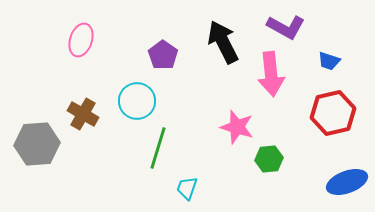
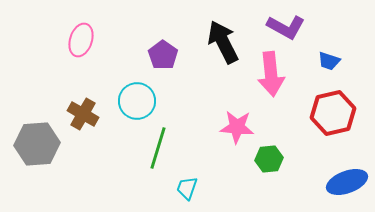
pink star: rotated 12 degrees counterclockwise
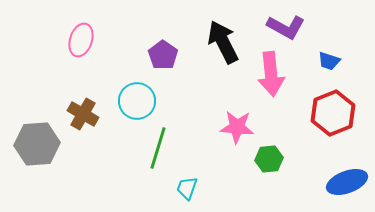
red hexagon: rotated 9 degrees counterclockwise
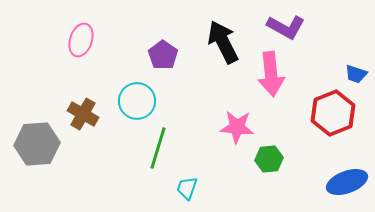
blue trapezoid: moved 27 px right, 13 px down
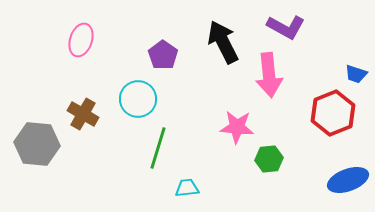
pink arrow: moved 2 px left, 1 px down
cyan circle: moved 1 px right, 2 px up
gray hexagon: rotated 9 degrees clockwise
blue ellipse: moved 1 px right, 2 px up
cyan trapezoid: rotated 65 degrees clockwise
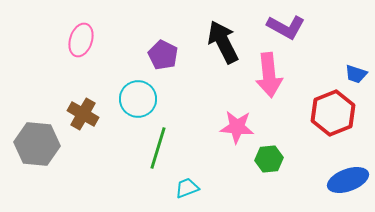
purple pentagon: rotated 8 degrees counterclockwise
cyan trapezoid: rotated 15 degrees counterclockwise
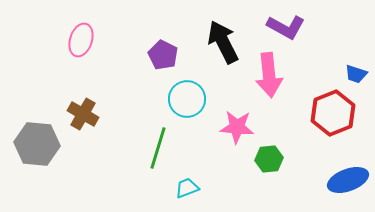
cyan circle: moved 49 px right
